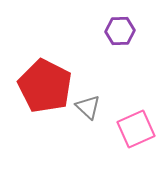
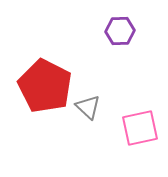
pink square: moved 4 px right, 1 px up; rotated 12 degrees clockwise
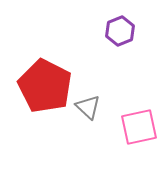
purple hexagon: rotated 20 degrees counterclockwise
pink square: moved 1 px left, 1 px up
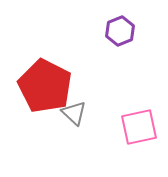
gray triangle: moved 14 px left, 6 px down
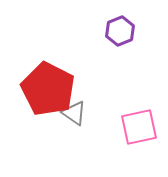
red pentagon: moved 3 px right, 3 px down
gray triangle: rotated 8 degrees counterclockwise
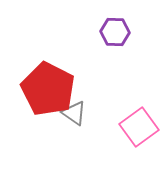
purple hexagon: moved 5 px left, 1 px down; rotated 24 degrees clockwise
pink square: rotated 24 degrees counterclockwise
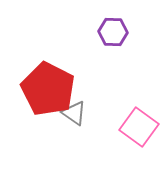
purple hexagon: moved 2 px left
pink square: rotated 18 degrees counterclockwise
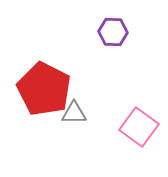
red pentagon: moved 4 px left
gray triangle: rotated 36 degrees counterclockwise
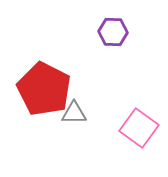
pink square: moved 1 px down
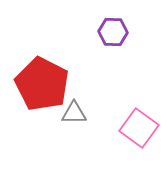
red pentagon: moved 2 px left, 5 px up
